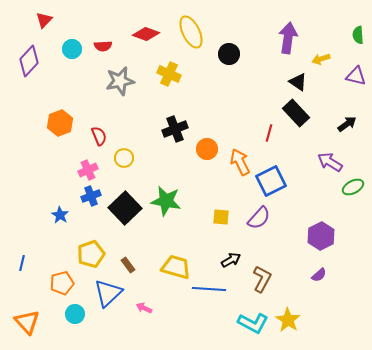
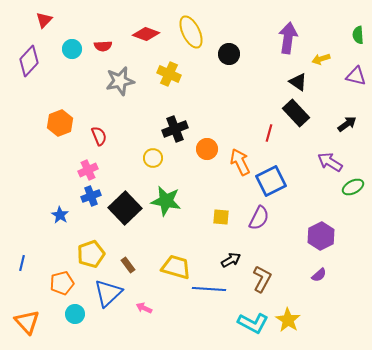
yellow circle at (124, 158): moved 29 px right
purple semicircle at (259, 218): rotated 15 degrees counterclockwise
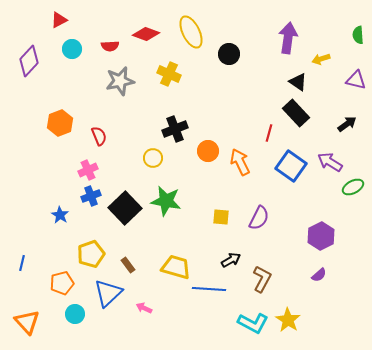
red triangle at (44, 20): moved 15 px right; rotated 18 degrees clockwise
red semicircle at (103, 46): moved 7 px right
purple triangle at (356, 76): moved 4 px down
orange circle at (207, 149): moved 1 px right, 2 px down
blue square at (271, 181): moved 20 px right, 15 px up; rotated 28 degrees counterclockwise
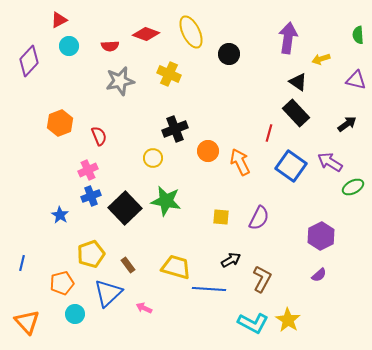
cyan circle at (72, 49): moved 3 px left, 3 px up
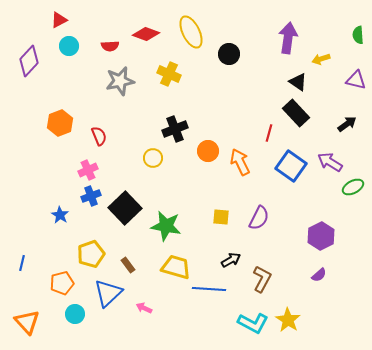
green star at (166, 201): moved 25 px down
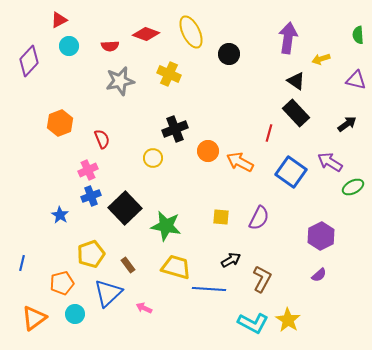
black triangle at (298, 82): moved 2 px left, 1 px up
red semicircle at (99, 136): moved 3 px right, 3 px down
orange arrow at (240, 162): rotated 36 degrees counterclockwise
blue square at (291, 166): moved 6 px down
orange triangle at (27, 322): moved 7 px right, 4 px up; rotated 36 degrees clockwise
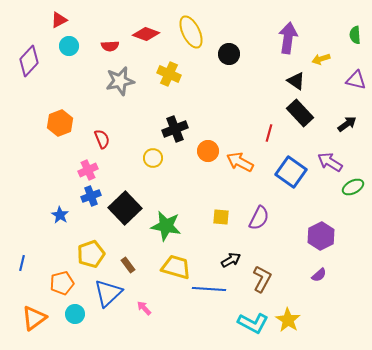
green semicircle at (358, 35): moved 3 px left
black rectangle at (296, 113): moved 4 px right
pink arrow at (144, 308): rotated 21 degrees clockwise
